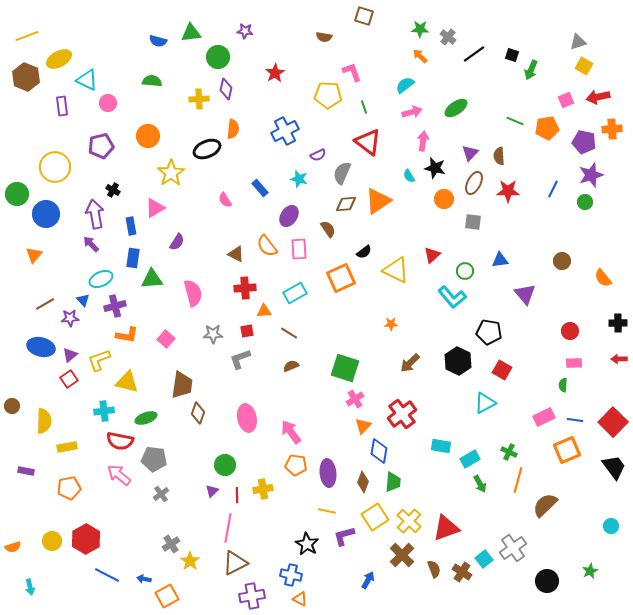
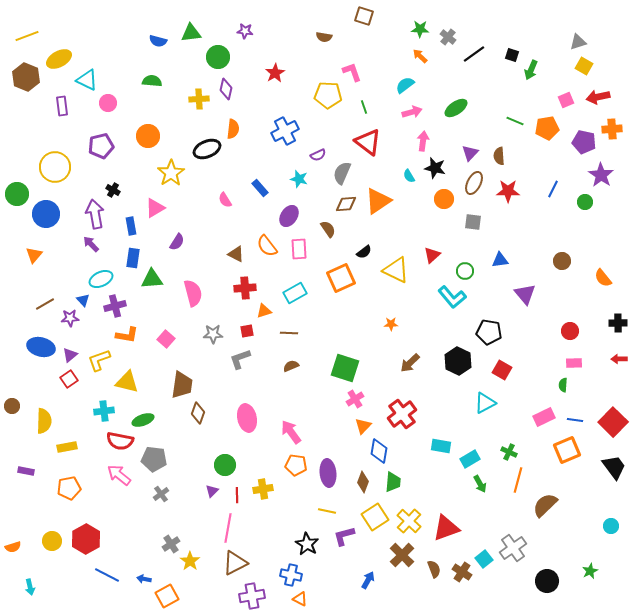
purple star at (591, 175): moved 10 px right; rotated 20 degrees counterclockwise
orange triangle at (264, 311): rotated 14 degrees counterclockwise
brown line at (289, 333): rotated 30 degrees counterclockwise
green ellipse at (146, 418): moved 3 px left, 2 px down
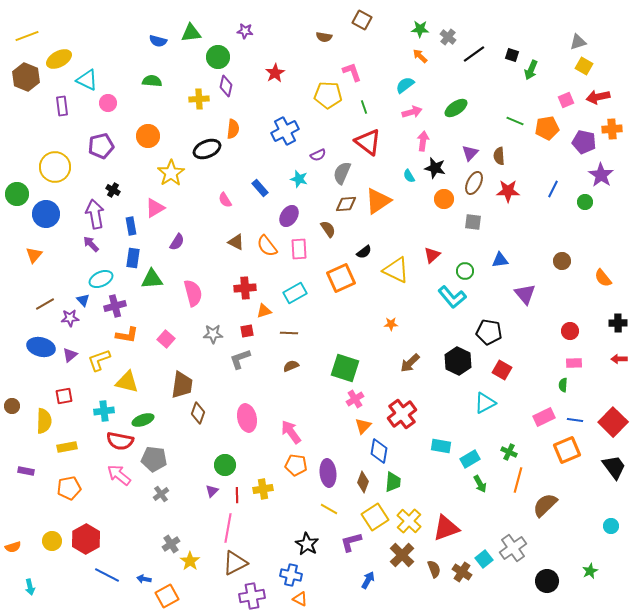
brown square at (364, 16): moved 2 px left, 4 px down; rotated 12 degrees clockwise
purple diamond at (226, 89): moved 3 px up
brown triangle at (236, 254): moved 12 px up
red square at (69, 379): moved 5 px left, 17 px down; rotated 24 degrees clockwise
yellow line at (327, 511): moved 2 px right, 2 px up; rotated 18 degrees clockwise
purple L-shape at (344, 536): moved 7 px right, 6 px down
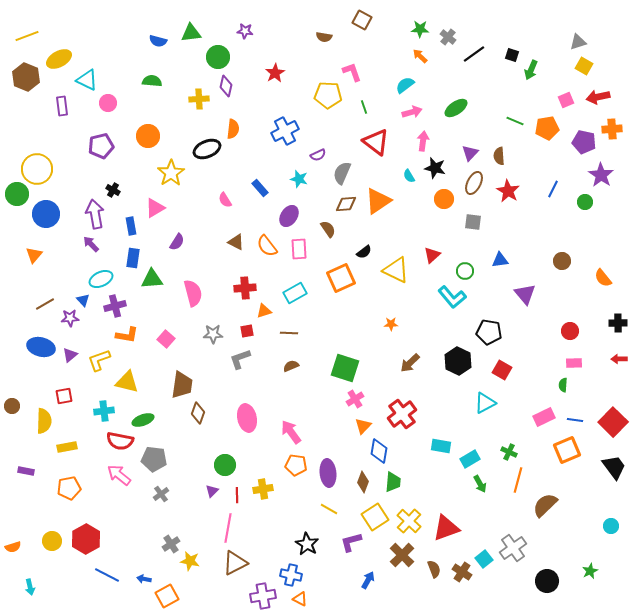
red triangle at (368, 142): moved 8 px right
yellow circle at (55, 167): moved 18 px left, 2 px down
red star at (508, 191): rotated 30 degrees clockwise
yellow star at (190, 561): rotated 24 degrees counterclockwise
purple cross at (252, 596): moved 11 px right
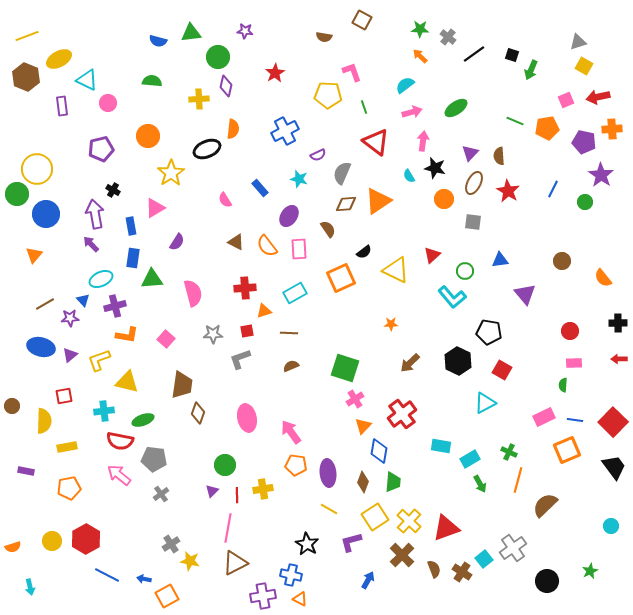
purple pentagon at (101, 146): moved 3 px down
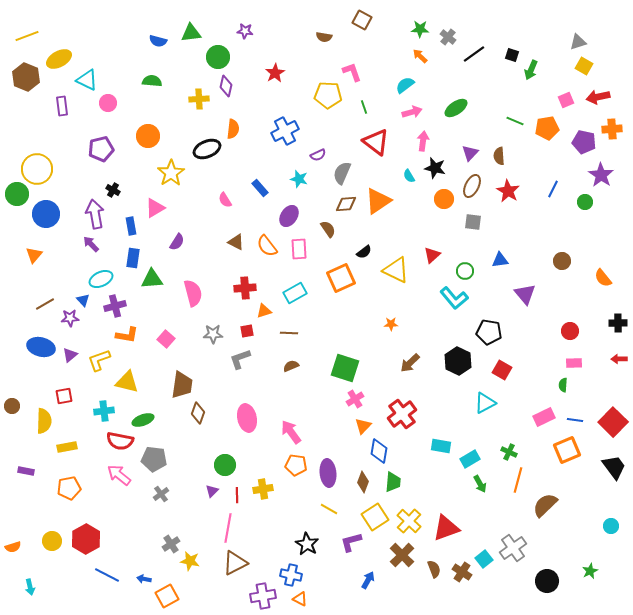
brown ellipse at (474, 183): moved 2 px left, 3 px down
cyan L-shape at (452, 297): moved 2 px right, 1 px down
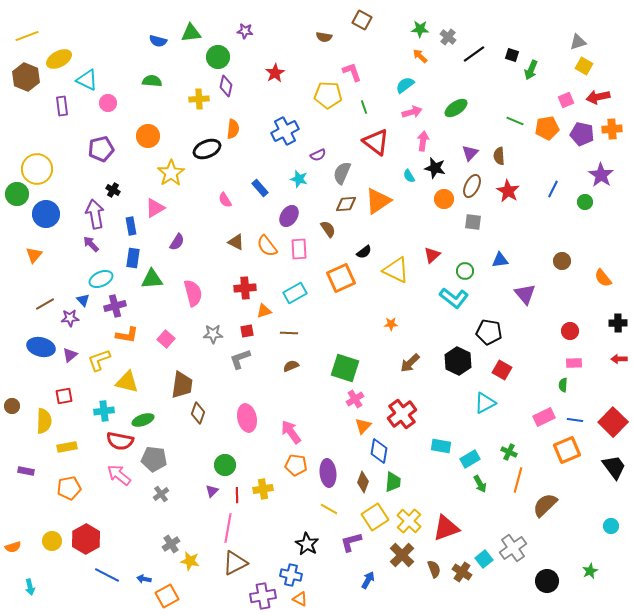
purple pentagon at (584, 142): moved 2 px left, 8 px up
cyan L-shape at (454, 298): rotated 12 degrees counterclockwise
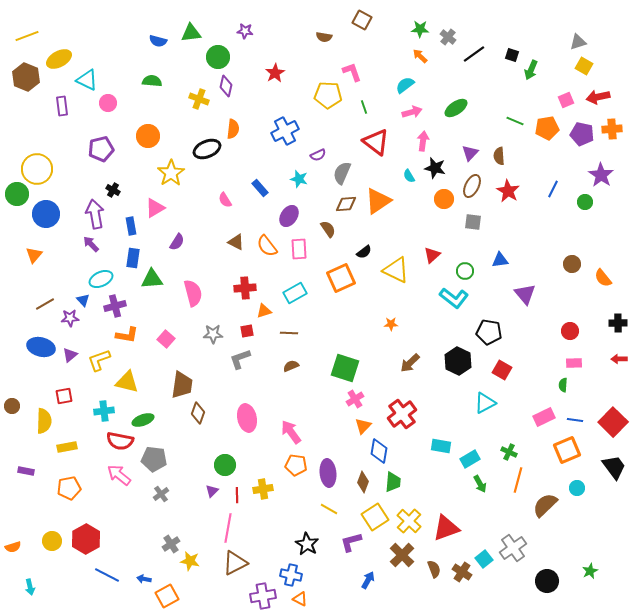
yellow cross at (199, 99): rotated 24 degrees clockwise
brown circle at (562, 261): moved 10 px right, 3 px down
cyan circle at (611, 526): moved 34 px left, 38 px up
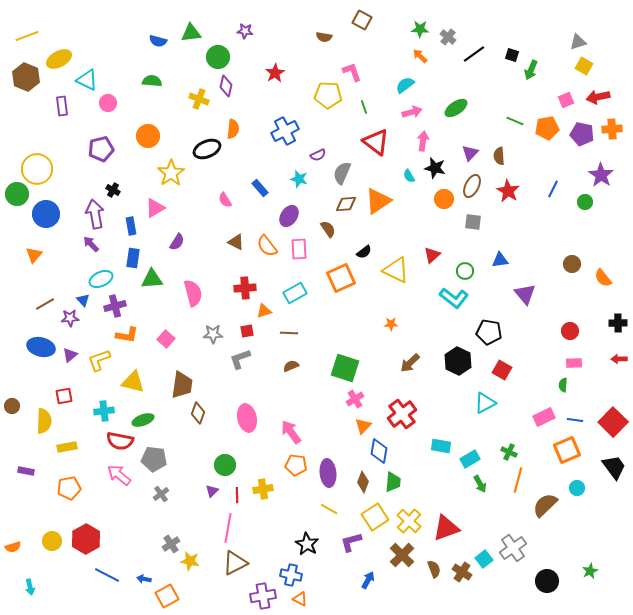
yellow triangle at (127, 382): moved 6 px right
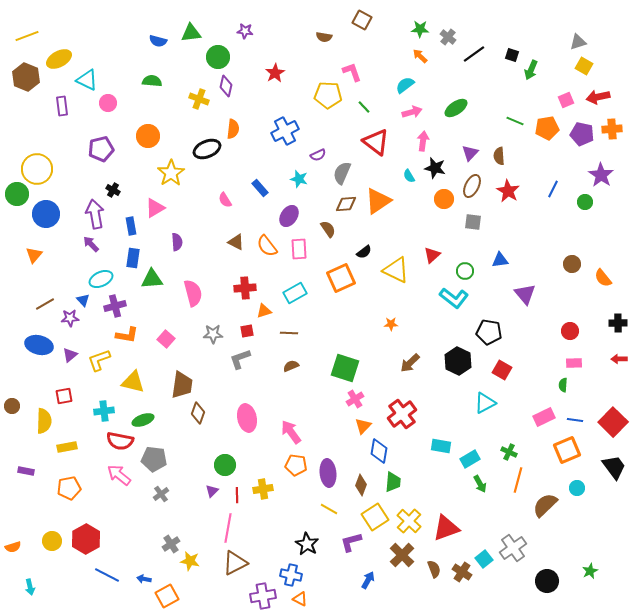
green line at (364, 107): rotated 24 degrees counterclockwise
purple semicircle at (177, 242): rotated 36 degrees counterclockwise
blue ellipse at (41, 347): moved 2 px left, 2 px up
brown diamond at (363, 482): moved 2 px left, 3 px down
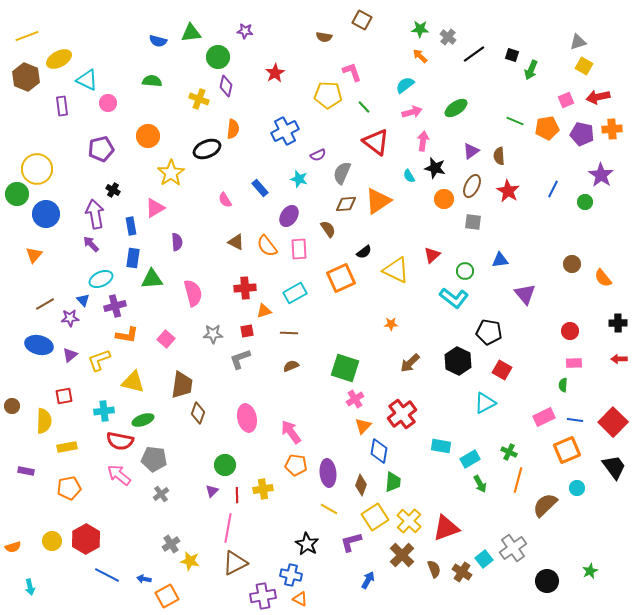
purple triangle at (470, 153): moved 1 px right, 2 px up; rotated 12 degrees clockwise
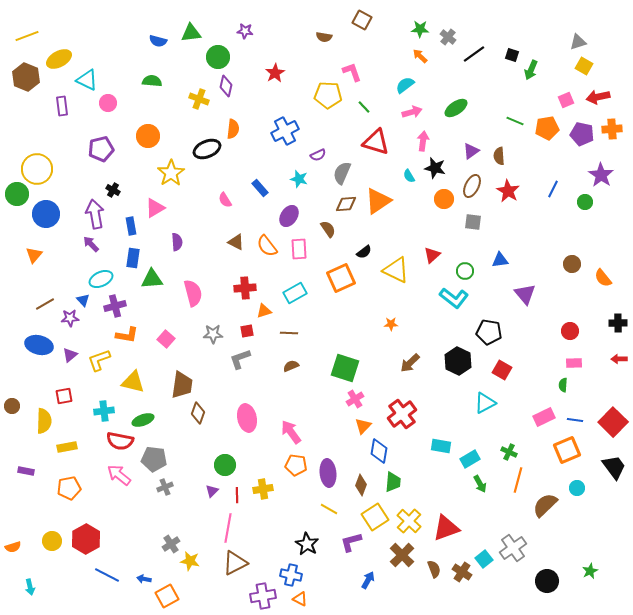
red triangle at (376, 142): rotated 20 degrees counterclockwise
gray cross at (161, 494): moved 4 px right, 7 px up; rotated 14 degrees clockwise
